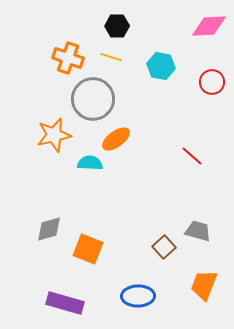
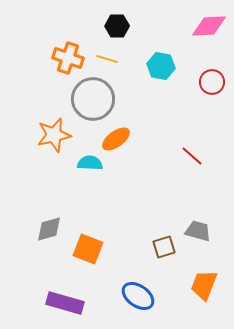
yellow line: moved 4 px left, 2 px down
brown square: rotated 25 degrees clockwise
blue ellipse: rotated 36 degrees clockwise
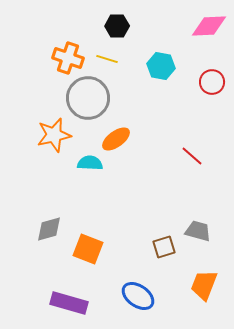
gray circle: moved 5 px left, 1 px up
purple rectangle: moved 4 px right
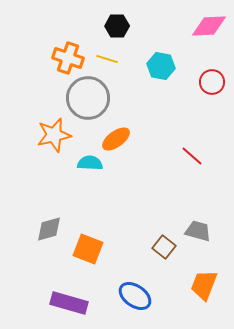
brown square: rotated 35 degrees counterclockwise
blue ellipse: moved 3 px left
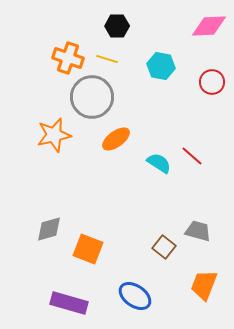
gray circle: moved 4 px right, 1 px up
cyan semicircle: moved 69 px right; rotated 30 degrees clockwise
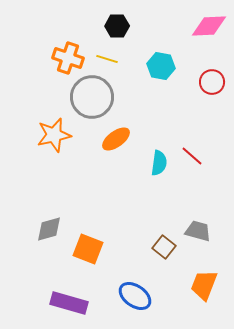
cyan semicircle: rotated 65 degrees clockwise
